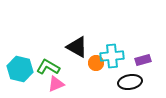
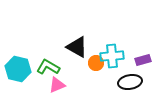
cyan hexagon: moved 2 px left
pink triangle: moved 1 px right, 1 px down
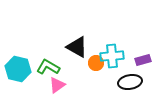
pink triangle: rotated 12 degrees counterclockwise
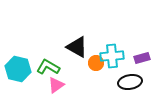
purple rectangle: moved 1 px left, 2 px up
pink triangle: moved 1 px left
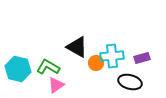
black ellipse: rotated 25 degrees clockwise
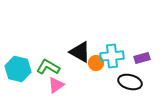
black triangle: moved 3 px right, 5 px down
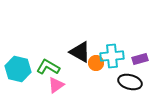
purple rectangle: moved 2 px left, 1 px down
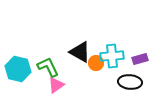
green L-shape: rotated 35 degrees clockwise
black ellipse: rotated 10 degrees counterclockwise
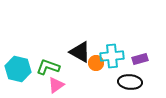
green L-shape: rotated 45 degrees counterclockwise
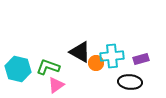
purple rectangle: moved 1 px right
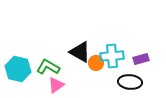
green L-shape: rotated 10 degrees clockwise
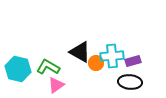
purple rectangle: moved 8 px left, 2 px down
